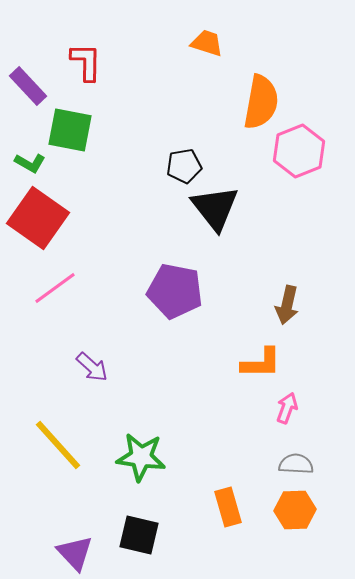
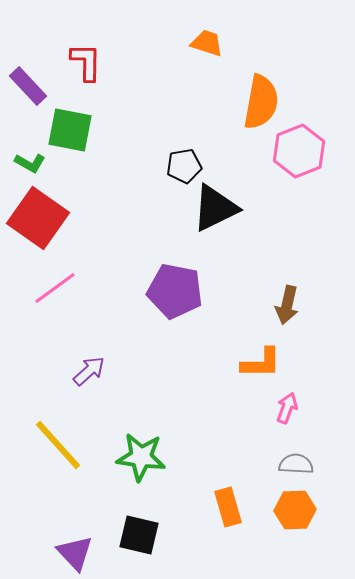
black triangle: rotated 42 degrees clockwise
purple arrow: moved 3 px left, 4 px down; rotated 84 degrees counterclockwise
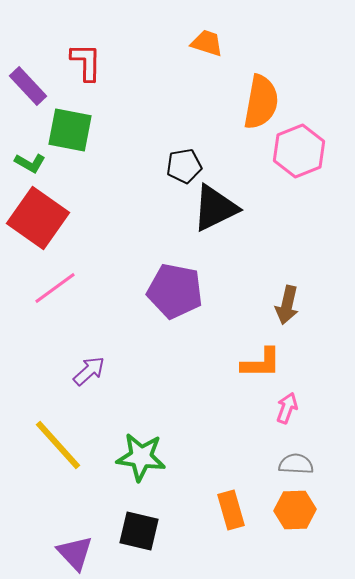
orange rectangle: moved 3 px right, 3 px down
black square: moved 4 px up
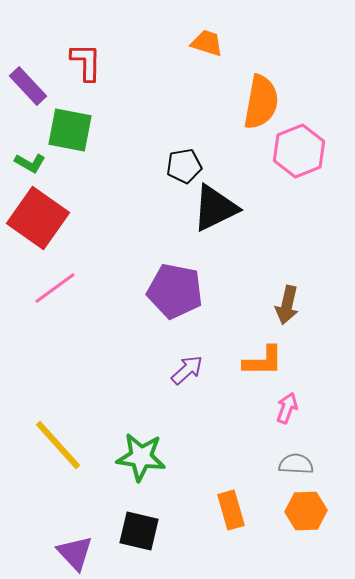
orange L-shape: moved 2 px right, 2 px up
purple arrow: moved 98 px right, 1 px up
orange hexagon: moved 11 px right, 1 px down
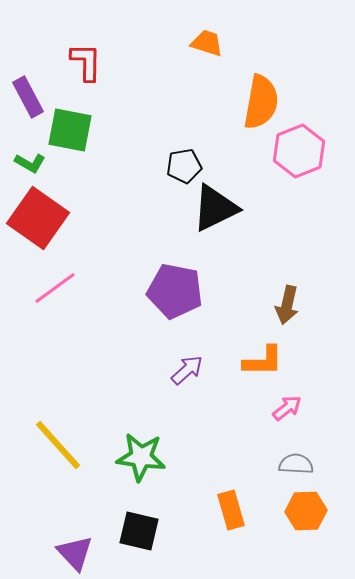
purple rectangle: moved 11 px down; rotated 15 degrees clockwise
pink arrow: rotated 32 degrees clockwise
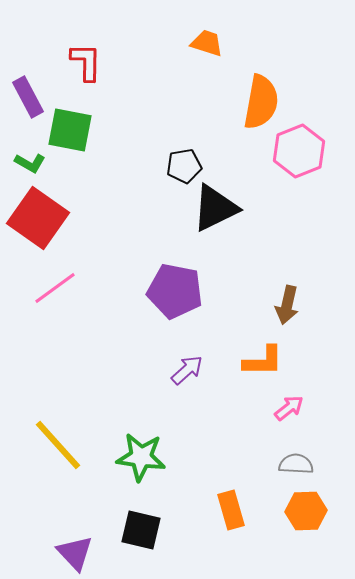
pink arrow: moved 2 px right
black square: moved 2 px right, 1 px up
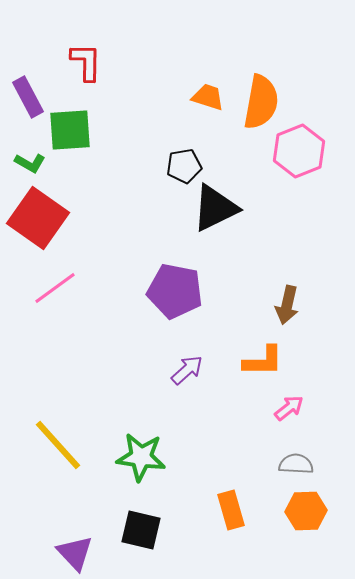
orange trapezoid: moved 1 px right, 54 px down
green square: rotated 15 degrees counterclockwise
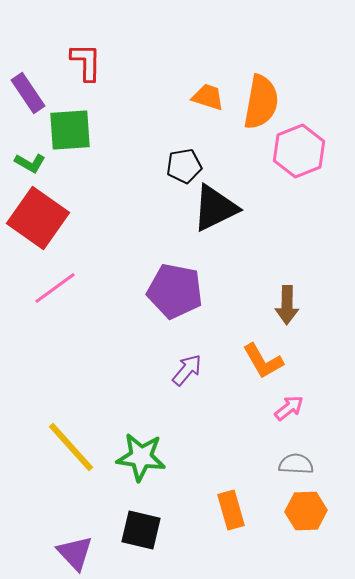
purple rectangle: moved 4 px up; rotated 6 degrees counterclockwise
brown arrow: rotated 12 degrees counterclockwise
orange L-shape: rotated 60 degrees clockwise
purple arrow: rotated 8 degrees counterclockwise
yellow line: moved 13 px right, 2 px down
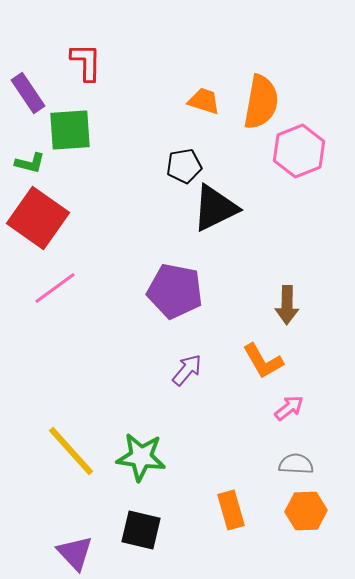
orange trapezoid: moved 4 px left, 4 px down
green L-shape: rotated 16 degrees counterclockwise
yellow line: moved 4 px down
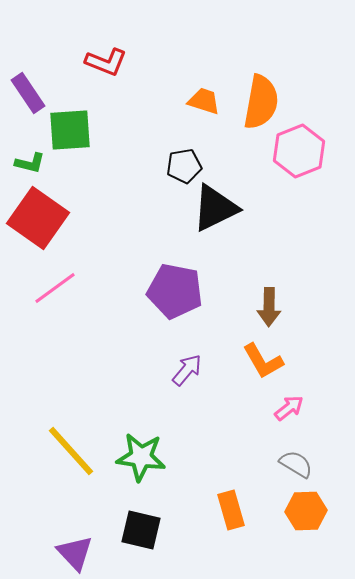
red L-shape: moved 20 px right; rotated 111 degrees clockwise
brown arrow: moved 18 px left, 2 px down
gray semicircle: rotated 28 degrees clockwise
